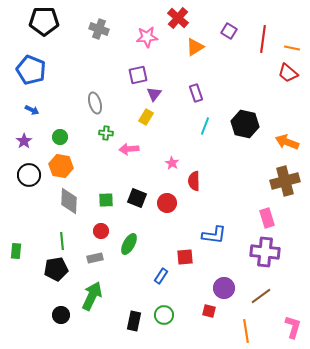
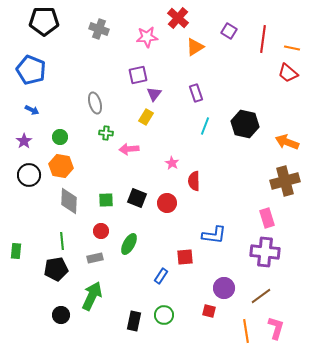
pink L-shape at (293, 327): moved 17 px left, 1 px down
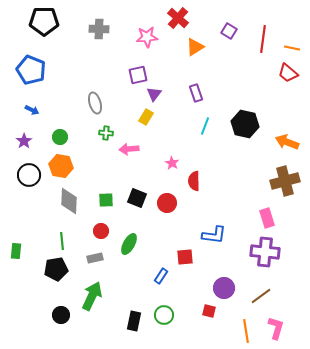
gray cross at (99, 29): rotated 18 degrees counterclockwise
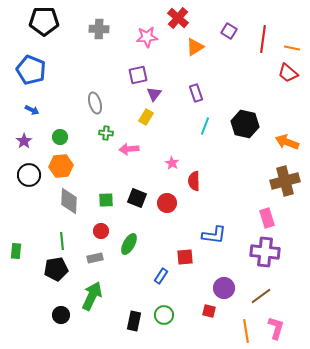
orange hexagon at (61, 166): rotated 15 degrees counterclockwise
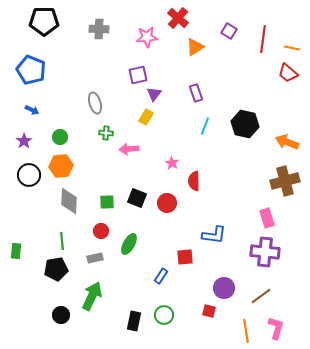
green square at (106, 200): moved 1 px right, 2 px down
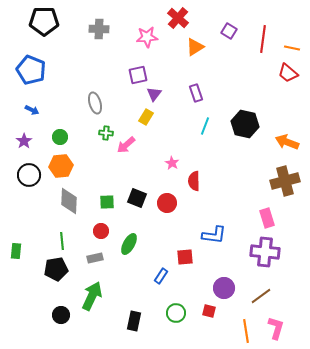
pink arrow at (129, 149): moved 3 px left, 4 px up; rotated 36 degrees counterclockwise
green circle at (164, 315): moved 12 px right, 2 px up
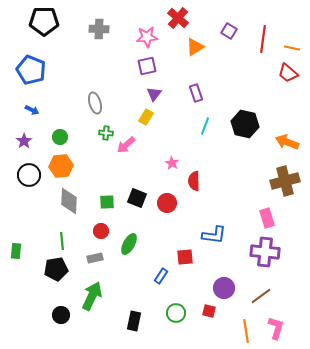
purple square at (138, 75): moved 9 px right, 9 px up
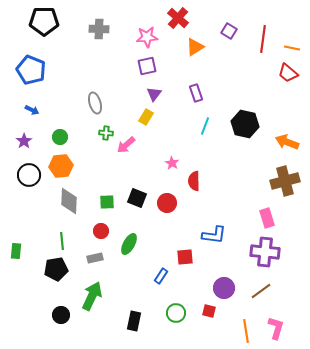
brown line at (261, 296): moved 5 px up
